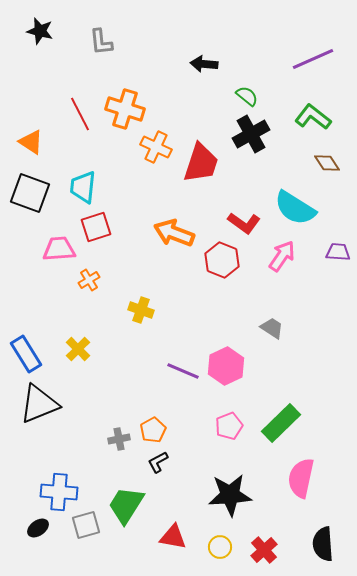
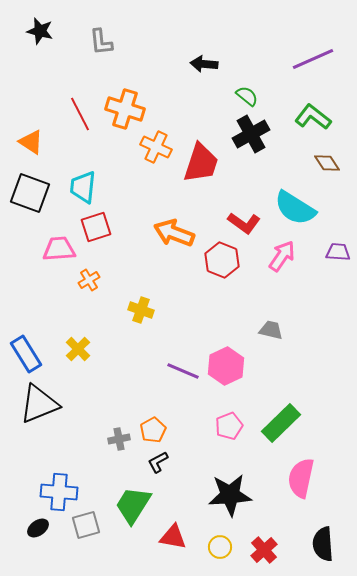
gray trapezoid at (272, 328): moved 1 px left, 2 px down; rotated 20 degrees counterclockwise
green trapezoid at (126, 505): moved 7 px right
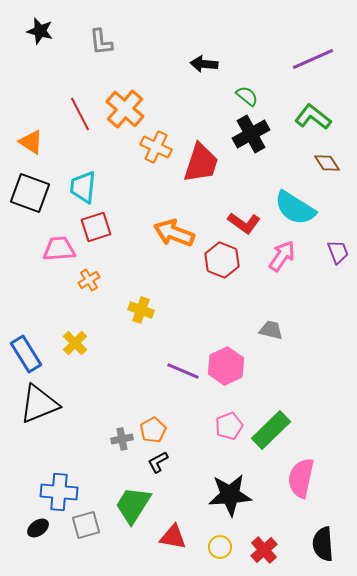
orange cross at (125, 109): rotated 24 degrees clockwise
purple trapezoid at (338, 252): rotated 65 degrees clockwise
yellow cross at (78, 349): moved 3 px left, 6 px up
green rectangle at (281, 423): moved 10 px left, 7 px down
gray cross at (119, 439): moved 3 px right
